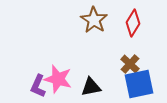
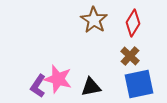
brown cross: moved 8 px up
purple L-shape: rotated 10 degrees clockwise
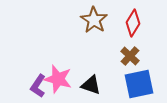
black triangle: moved 2 px up; rotated 30 degrees clockwise
